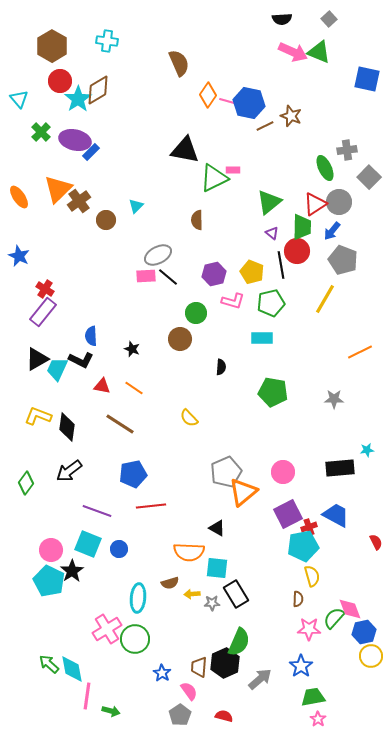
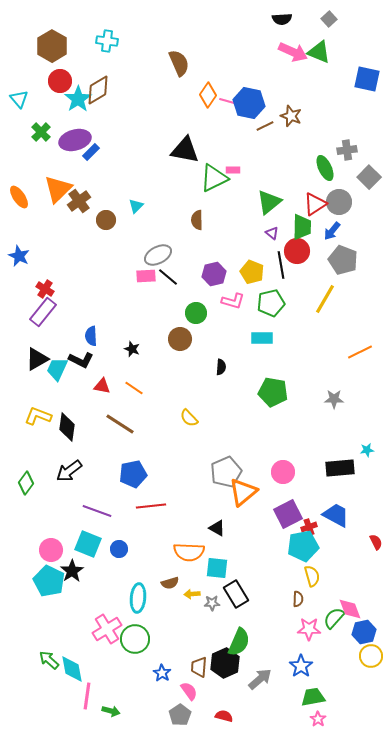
purple ellipse at (75, 140): rotated 28 degrees counterclockwise
green arrow at (49, 664): moved 4 px up
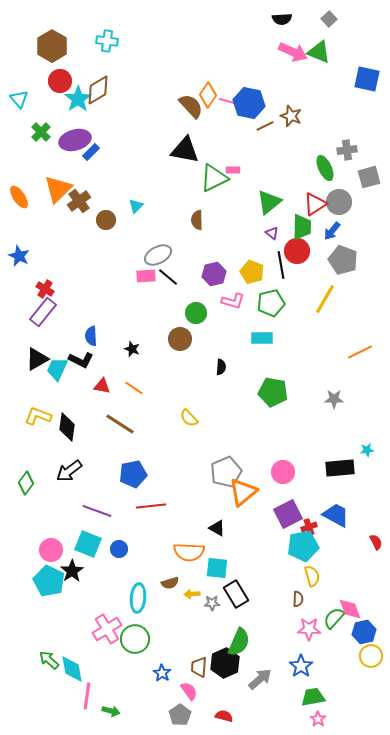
brown semicircle at (179, 63): moved 12 px right, 43 px down; rotated 20 degrees counterclockwise
gray square at (369, 177): rotated 30 degrees clockwise
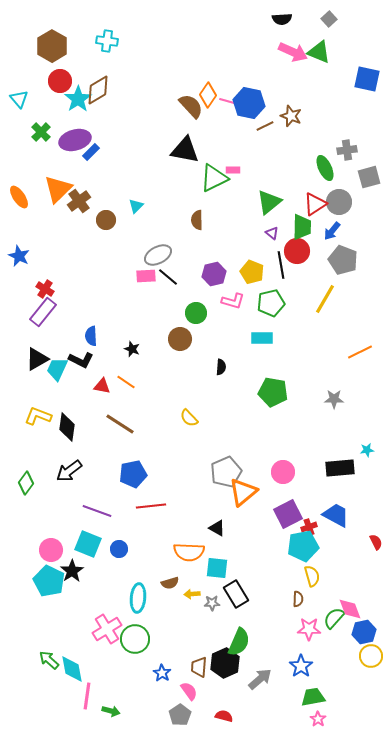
orange line at (134, 388): moved 8 px left, 6 px up
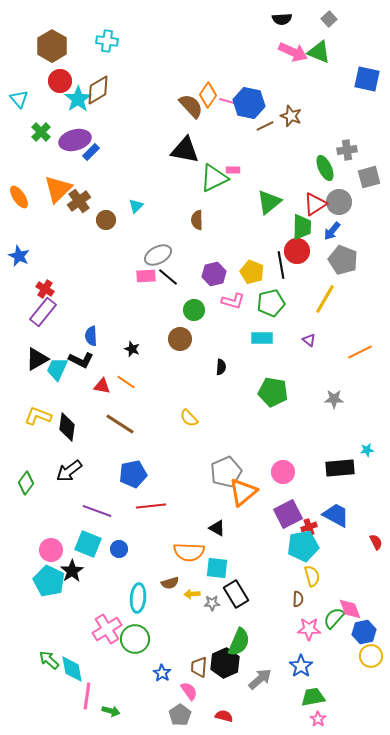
purple triangle at (272, 233): moved 37 px right, 107 px down
green circle at (196, 313): moved 2 px left, 3 px up
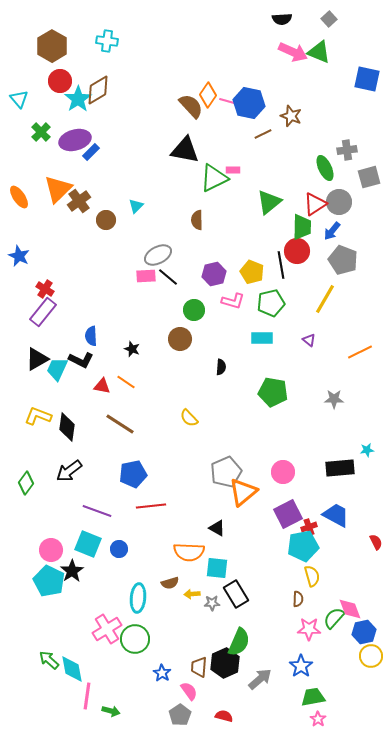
brown line at (265, 126): moved 2 px left, 8 px down
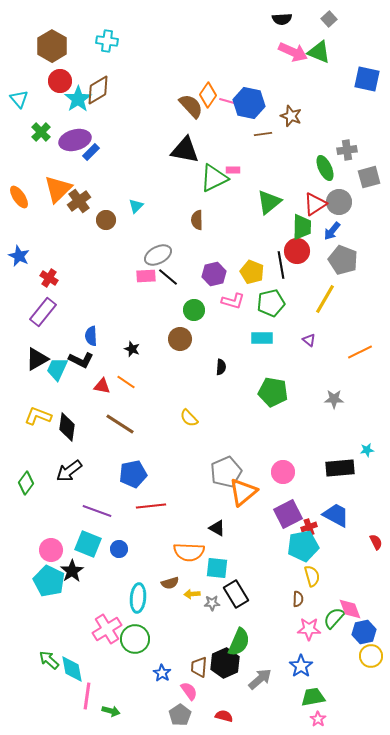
brown line at (263, 134): rotated 18 degrees clockwise
red cross at (45, 289): moved 4 px right, 11 px up
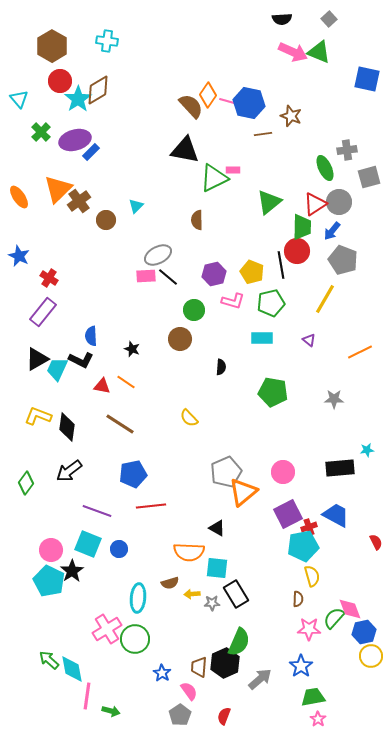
red semicircle at (224, 716): rotated 84 degrees counterclockwise
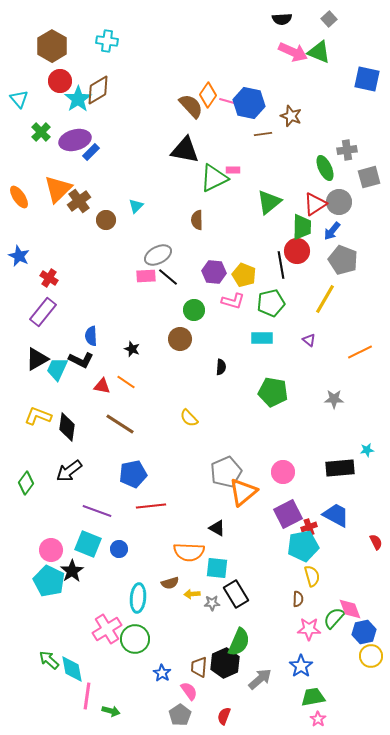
yellow pentagon at (252, 272): moved 8 px left, 3 px down
purple hexagon at (214, 274): moved 2 px up; rotated 20 degrees clockwise
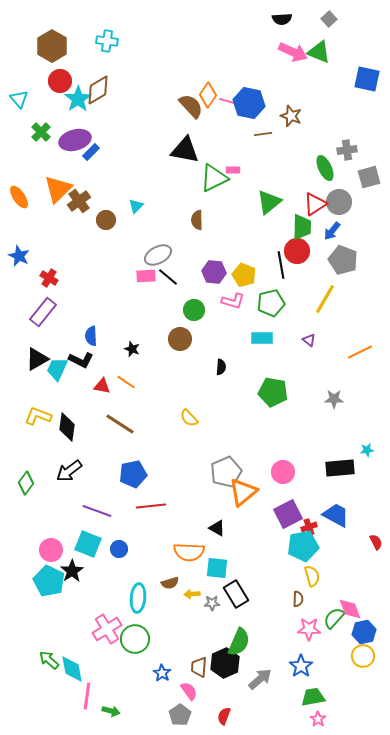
yellow circle at (371, 656): moved 8 px left
